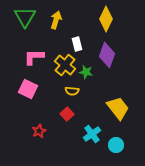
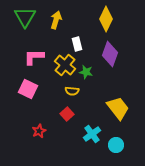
purple diamond: moved 3 px right, 1 px up
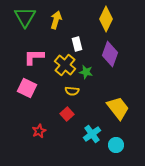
pink square: moved 1 px left, 1 px up
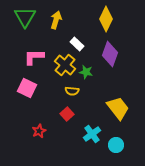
white rectangle: rotated 32 degrees counterclockwise
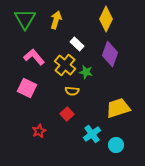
green triangle: moved 2 px down
pink L-shape: rotated 50 degrees clockwise
yellow trapezoid: rotated 70 degrees counterclockwise
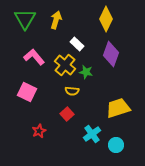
purple diamond: moved 1 px right
pink square: moved 4 px down
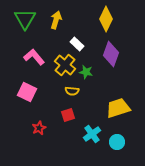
red square: moved 1 px right, 1 px down; rotated 24 degrees clockwise
red star: moved 3 px up
cyan circle: moved 1 px right, 3 px up
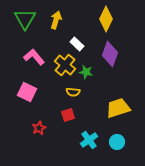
purple diamond: moved 1 px left
yellow semicircle: moved 1 px right, 1 px down
cyan cross: moved 3 px left, 6 px down
